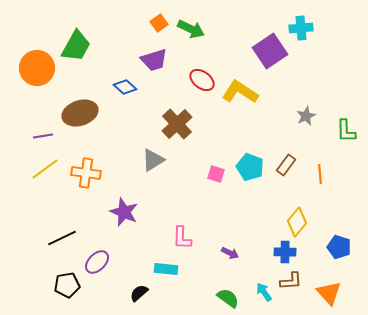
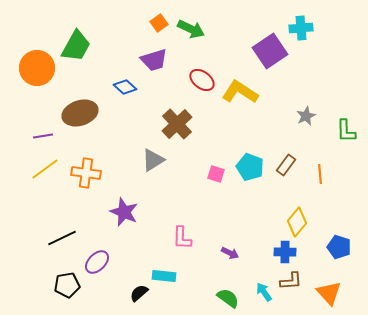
cyan rectangle: moved 2 px left, 7 px down
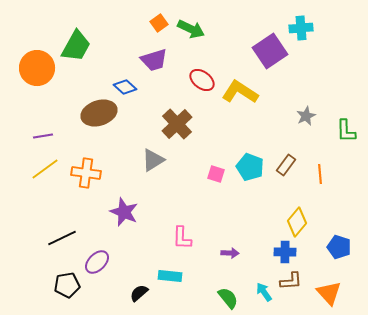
brown ellipse: moved 19 px right
purple arrow: rotated 24 degrees counterclockwise
cyan rectangle: moved 6 px right
green semicircle: rotated 15 degrees clockwise
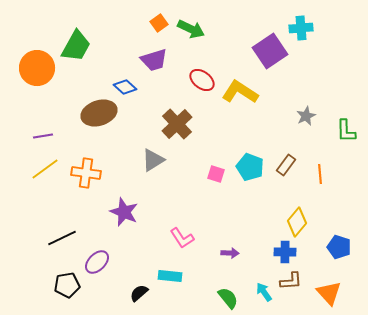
pink L-shape: rotated 35 degrees counterclockwise
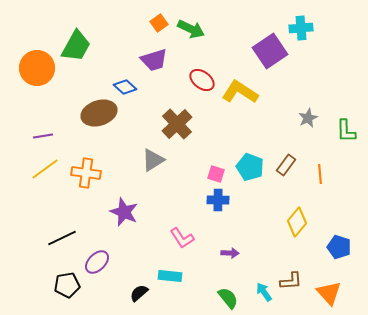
gray star: moved 2 px right, 2 px down
blue cross: moved 67 px left, 52 px up
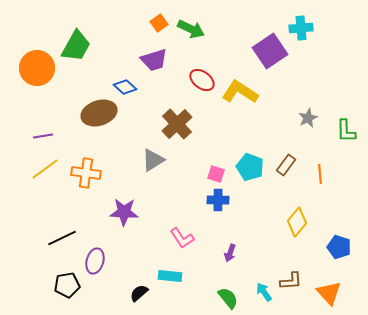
purple star: rotated 20 degrees counterclockwise
purple arrow: rotated 108 degrees clockwise
purple ellipse: moved 2 px left, 1 px up; rotated 30 degrees counterclockwise
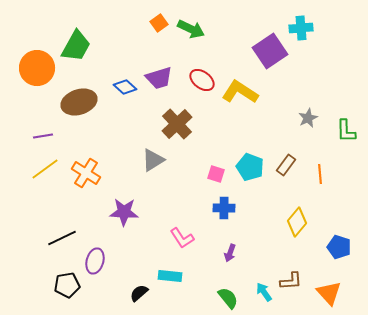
purple trapezoid: moved 5 px right, 18 px down
brown ellipse: moved 20 px left, 11 px up
orange cross: rotated 24 degrees clockwise
blue cross: moved 6 px right, 8 px down
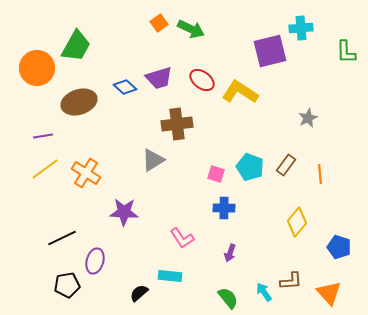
purple square: rotated 20 degrees clockwise
brown cross: rotated 36 degrees clockwise
green L-shape: moved 79 px up
